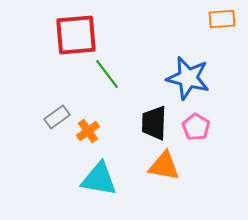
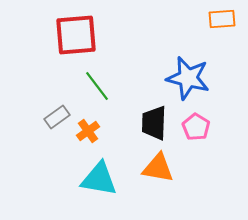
green line: moved 10 px left, 12 px down
orange triangle: moved 6 px left, 2 px down
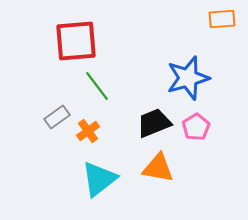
red square: moved 6 px down
blue star: rotated 30 degrees counterclockwise
black trapezoid: rotated 66 degrees clockwise
pink pentagon: rotated 8 degrees clockwise
cyan triangle: rotated 48 degrees counterclockwise
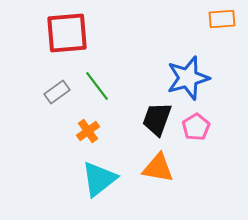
red square: moved 9 px left, 8 px up
gray rectangle: moved 25 px up
black trapezoid: moved 3 px right, 4 px up; rotated 48 degrees counterclockwise
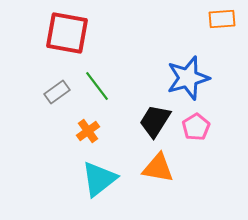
red square: rotated 15 degrees clockwise
black trapezoid: moved 2 px left, 2 px down; rotated 12 degrees clockwise
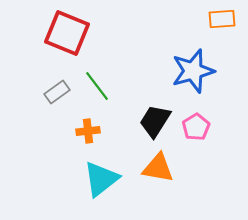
red square: rotated 12 degrees clockwise
blue star: moved 5 px right, 7 px up
orange cross: rotated 30 degrees clockwise
cyan triangle: moved 2 px right
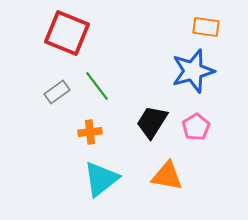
orange rectangle: moved 16 px left, 8 px down; rotated 12 degrees clockwise
black trapezoid: moved 3 px left, 1 px down
orange cross: moved 2 px right, 1 px down
orange triangle: moved 9 px right, 8 px down
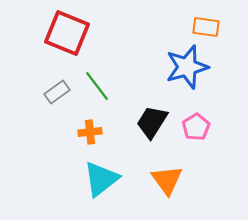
blue star: moved 6 px left, 4 px up
orange triangle: moved 4 px down; rotated 44 degrees clockwise
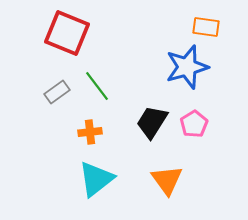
pink pentagon: moved 2 px left, 3 px up
cyan triangle: moved 5 px left
